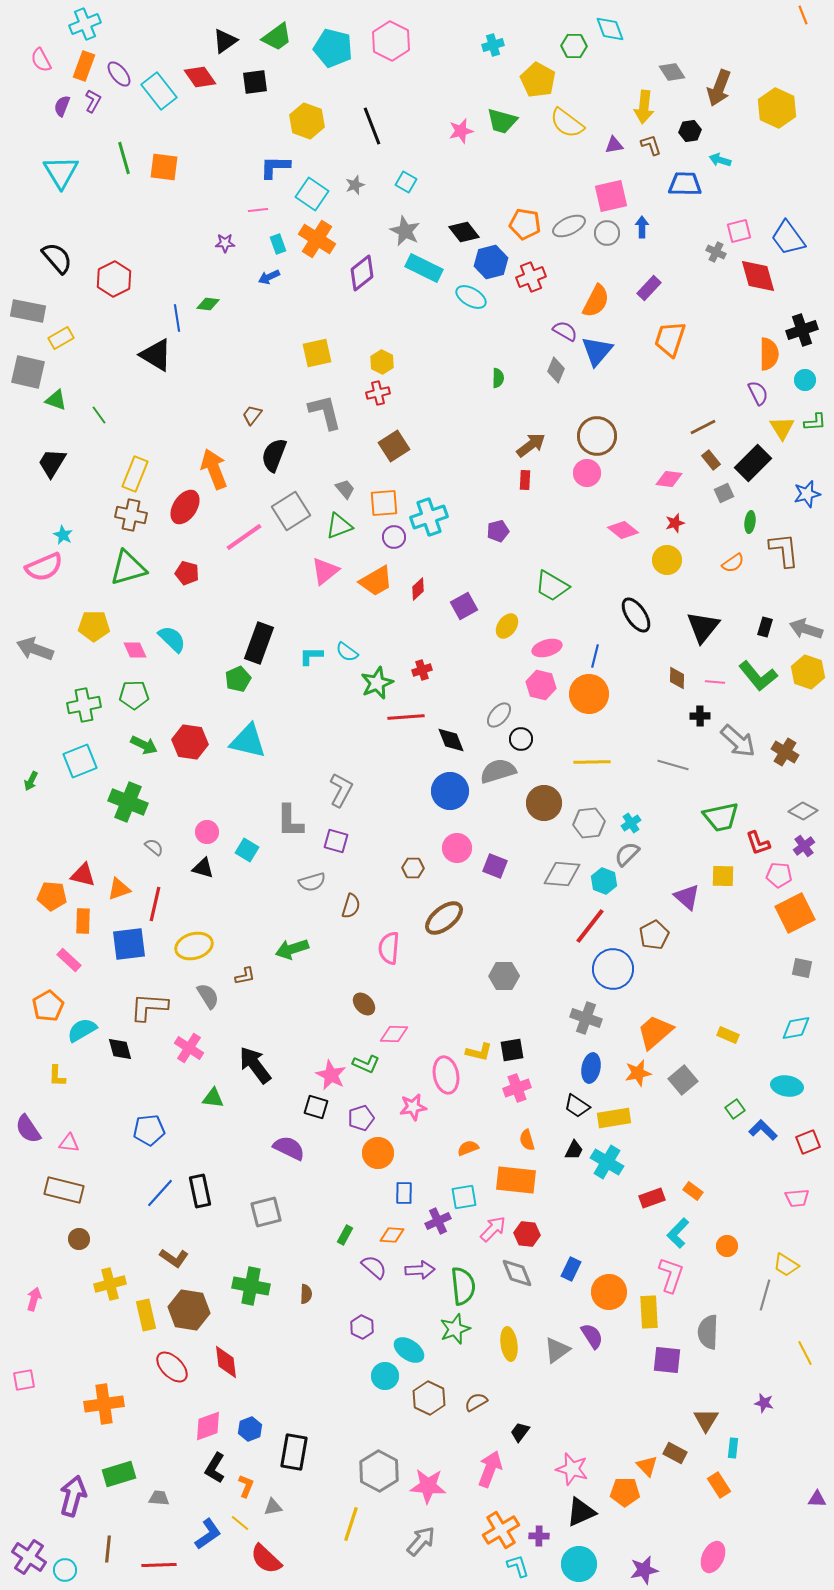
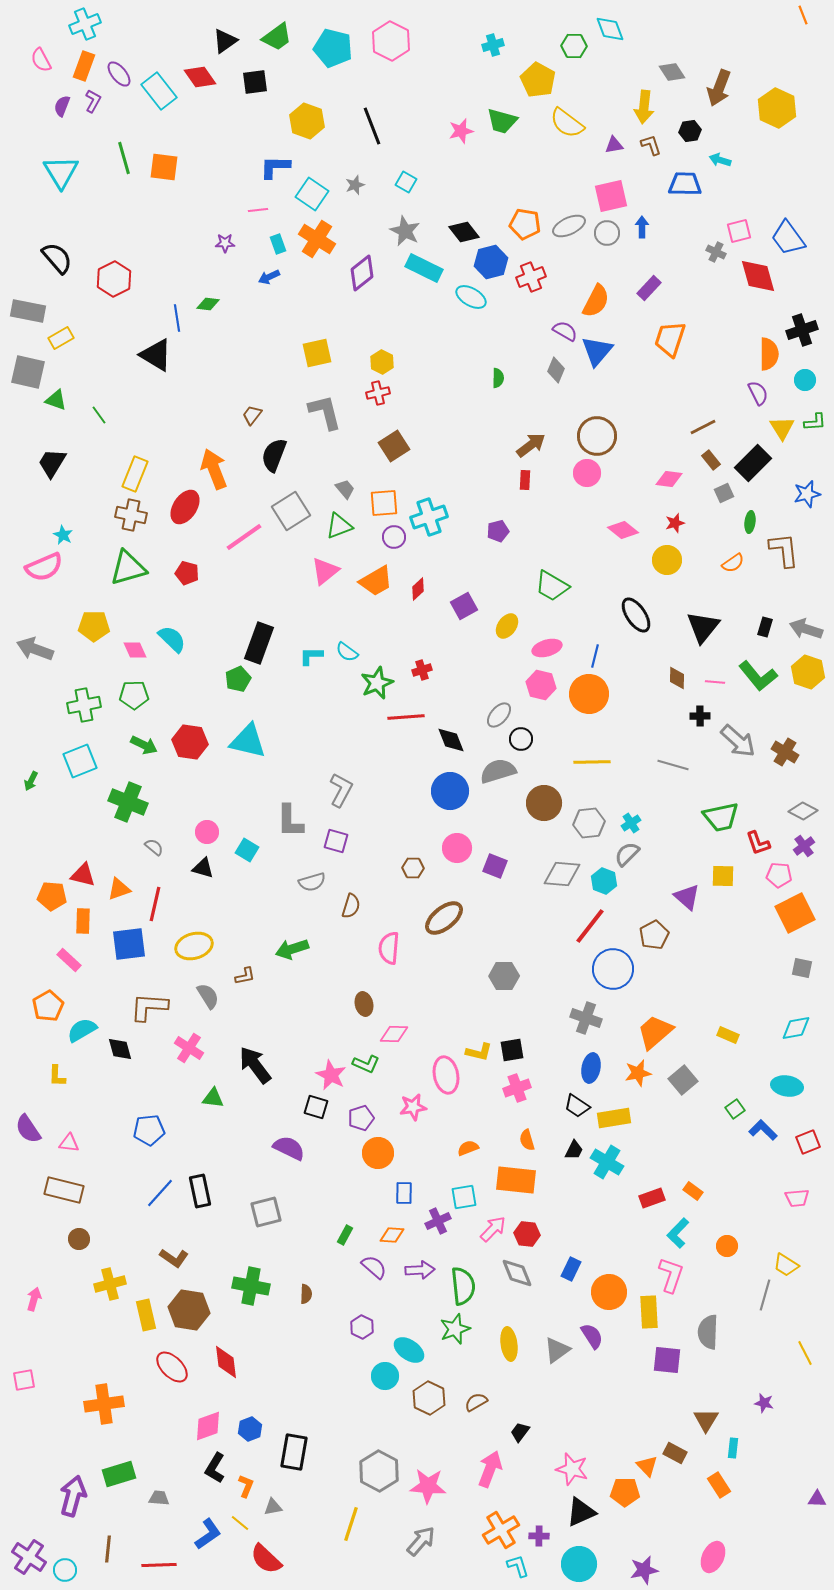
brown ellipse at (364, 1004): rotated 30 degrees clockwise
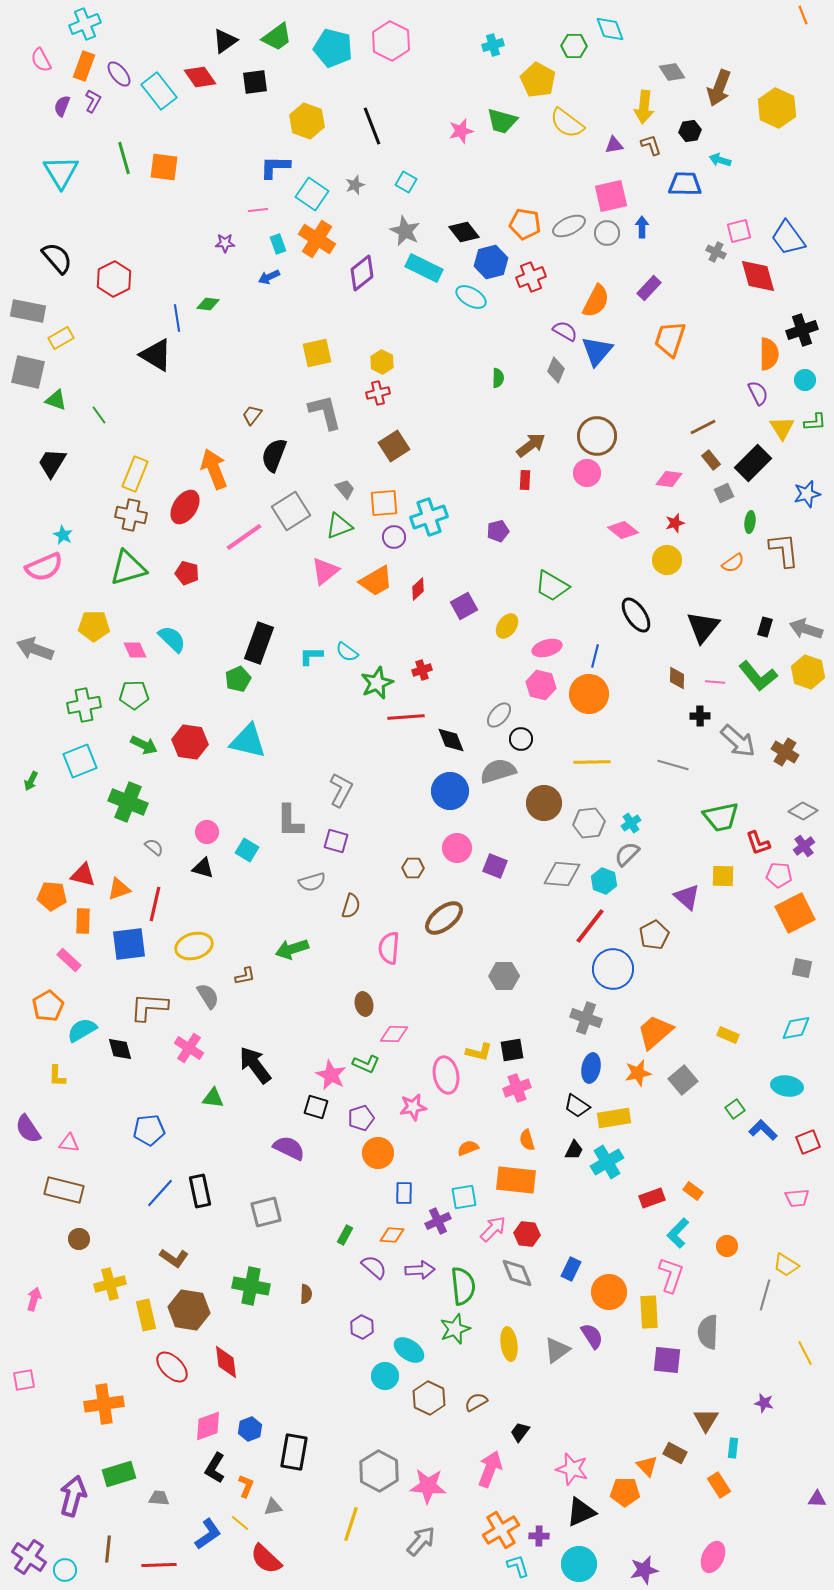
cyan cross at (607, 1162): rotated 28 degrees clockwise
